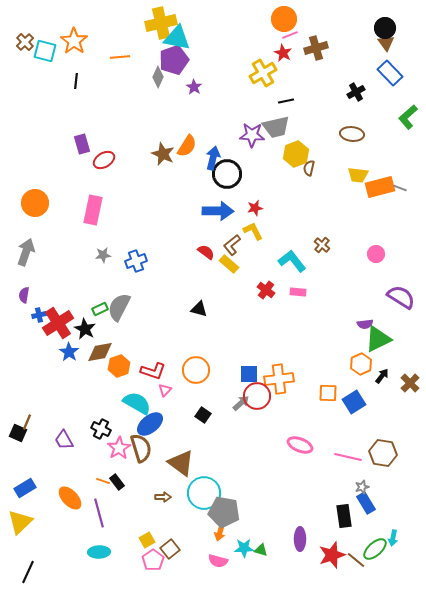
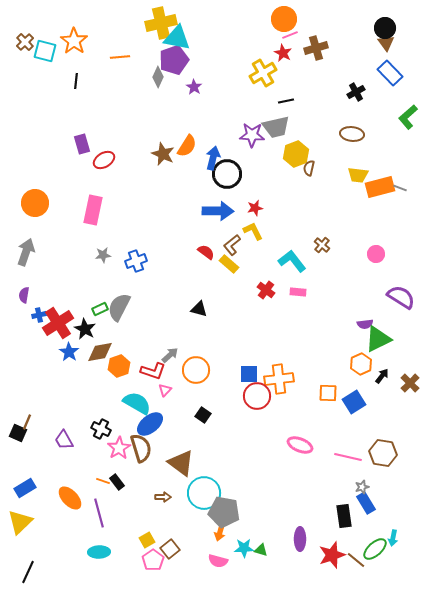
gray arrow at (241, 403): moved 71 px left, 48 px up
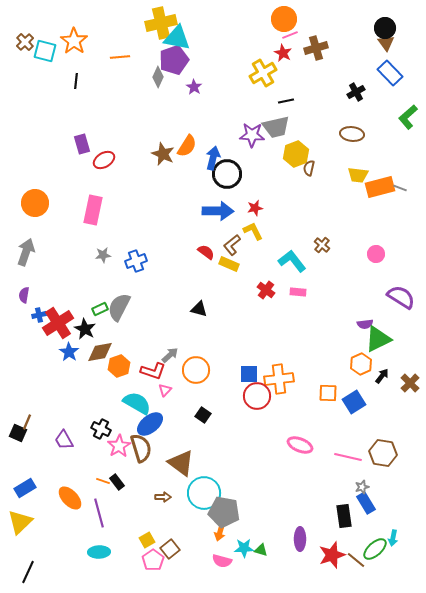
yellow rectangle at (229, 264): rotated 18 degrees counterclockwise
pink star at (119, 448): moved 2 px up
pink semicircle at (218, 561): moved 4 px right
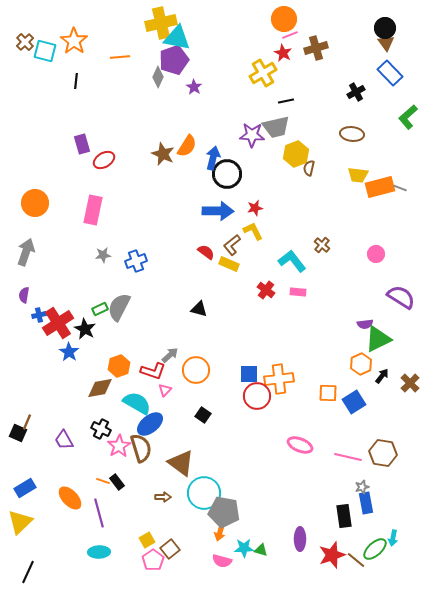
brown diamond at (100, 352): moved 36 px down
blue rectangle at (366, 503): rotated 20 degrees clockwise
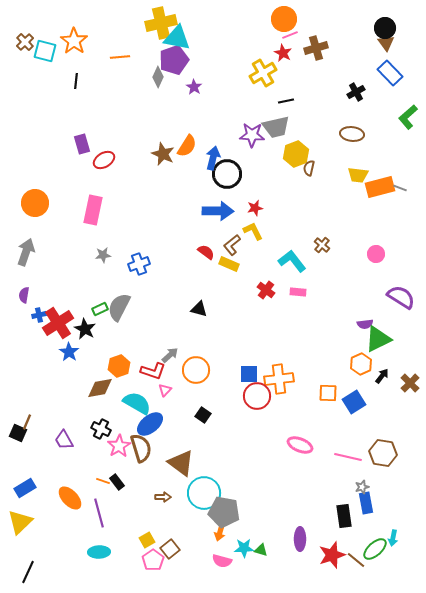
blue cross at (136, 261): moved 3 px right, 3 px down
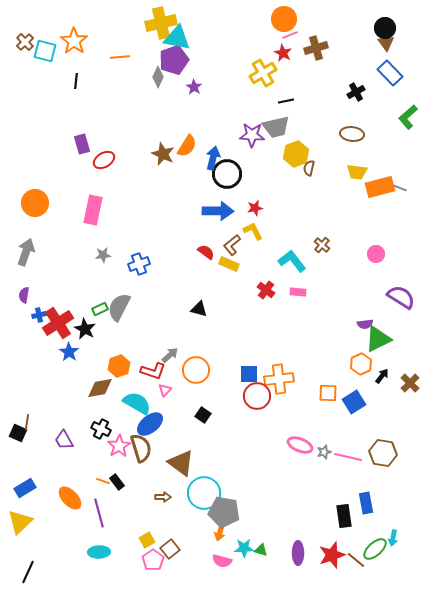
yellow trapezoid at (358, 175): moved 1 px left, 3 px up
brown line at (27, 422): rotated 14 degrees counterclockwise
gray star at (362, 487): moved 38 px left, 35 px up
purple ellipse at (300, 539): moved 2 px left, 14 px down
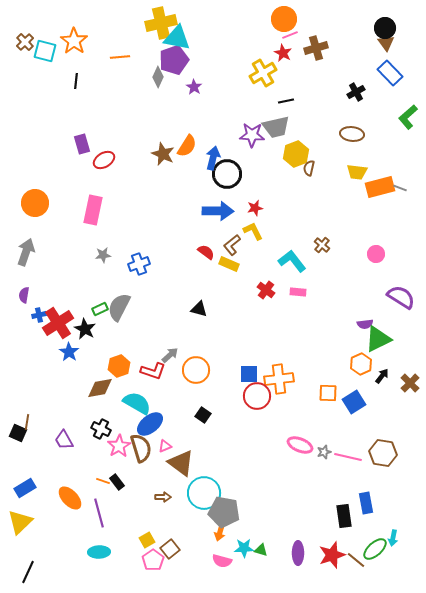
pink triangle at (165, 390): moved 56 px down; rotated 24 degrees clockwise
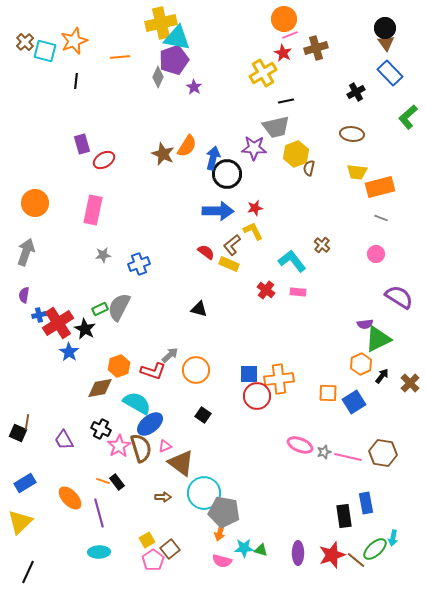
orange star at (74, 41): rotated 16 degrees clockwise
purple star at (252, 135): moved 2 px right, 13 px down
gray line at (400, 188): moved 19 px left, 30 px down
purple semicircle at (401, 297): moved 2 px left
blue rectangle at (25, 488): moved 5 px up
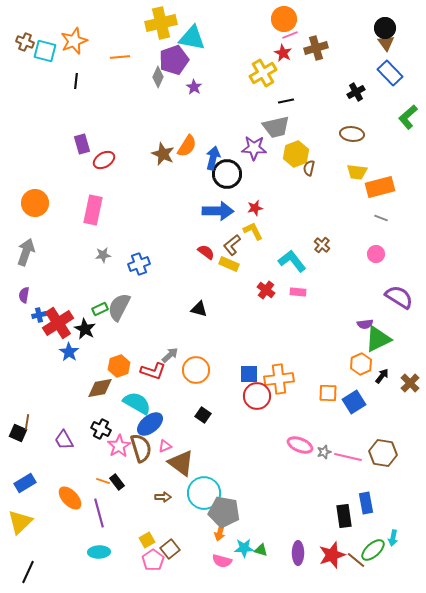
cyan triangle at (177, 38): moved 15 px right
brown cross at (25, 42): rotated 24 degrees counterclockwise
green ellipse at (375, 549): moved 2 px left, 1 px down
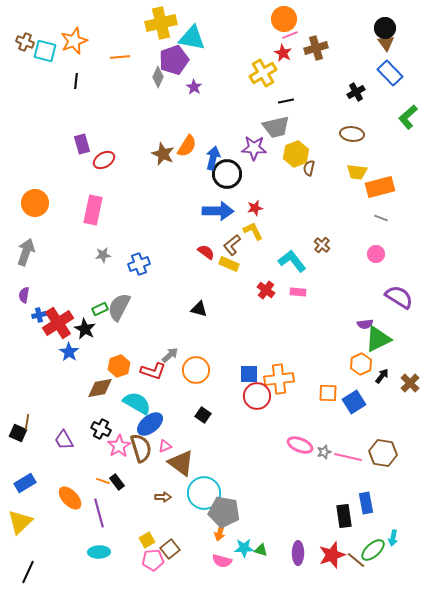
pink pentagon at (153, 560): rotated 30 degrees clockwise
